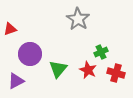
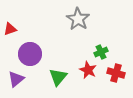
green triangle: moved 8 px down
purple triangle: moved 2 px up; rotated 12 degrees counterclockwise
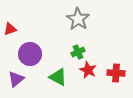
green cross: moved 23 px left
red cross: rotated 12 degrees counterclockwise
green triangle: rotated 42 degrees counterclockwise
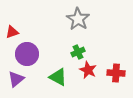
red triangle: moved 2 px right, 3 px down
purple circle: moved 3 px left
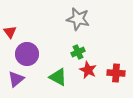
gray star: rotated 20 degrees counterclockwise
red triangle: moved 2 px left; rotated 48 degrees counterclockwise
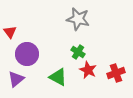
green cross: rotated 32 degrees counterclockwise
red cross: rotated 24 degrees counterclockwise
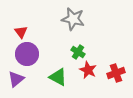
gray star: moved 5 px left
red triangle: moved 11 px right
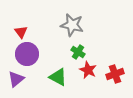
gray star: moved 1 px left, 6 px down
red cross: moved 1 px left, 1 px down
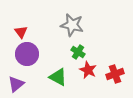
purple triangle: moved 5 px down
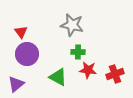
green cross: rotated 32 degrees counterclockwise
red star: rotated 18 degrees counterclockwise
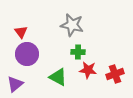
purple triangle: moved 1 px left
